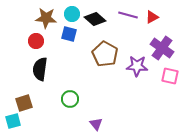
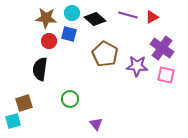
cyan circle: moved 1 px up
red circle: moved 13 px right
pink square: moved 4 px left, 1 px up
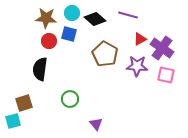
red triangle: moved 12 px left, 22 px down
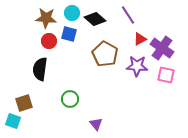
purple line: rotated 42 degrees clockwise
cyan square: rotated 35 degrees clockwise
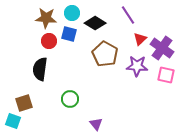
black diamond: moved 4 px down; rotated 10 degrees counterclockwise
red triangle: rotated 16 degrees counterclockwise
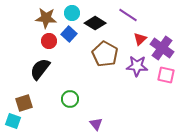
purple line: rotated 24 degrees counterclockwise
blue square: rotated 28 degrees clockwise
black semicircle: rotated 30 degrees clockwise
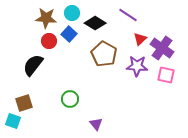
brown pentagon: moved 1 px left
black semicircle: moved 7 px left, 4 px up
